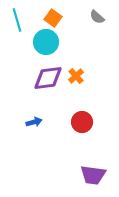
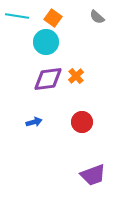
cyan line: moved 4 px up; rotated 65 degrees counterclockwise
purple diamond: moved 1 px down
purple trapezoid: rotated 28 degrees counterclockwise
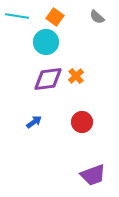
orange square: moved 2 px right, 1 px up
blue arrow: rotated 21 degrees counterclockwise
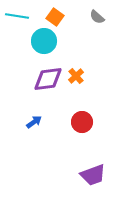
cyan circle: moved 2 px left, 1 px up
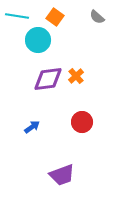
cyan circle: moved 6 px left, 1 px up
blue arrow: moved 2 px left, 5 px down
purple trapezoid: moved 31 px left
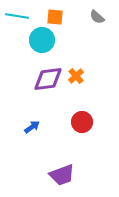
orange square: rotated 30 degrees counterclockwise
cyan circle: moved 4 px right
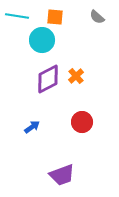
purple diamond: rotated 20 degrees counterclockwise
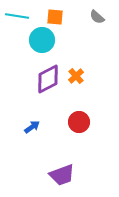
red circle: moved 3 px left
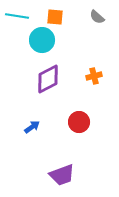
orange cross: moved 18 px right; rotated 28 degrees clockwise
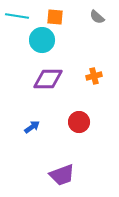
purple diamond: rotated 28 degrees clockwise
